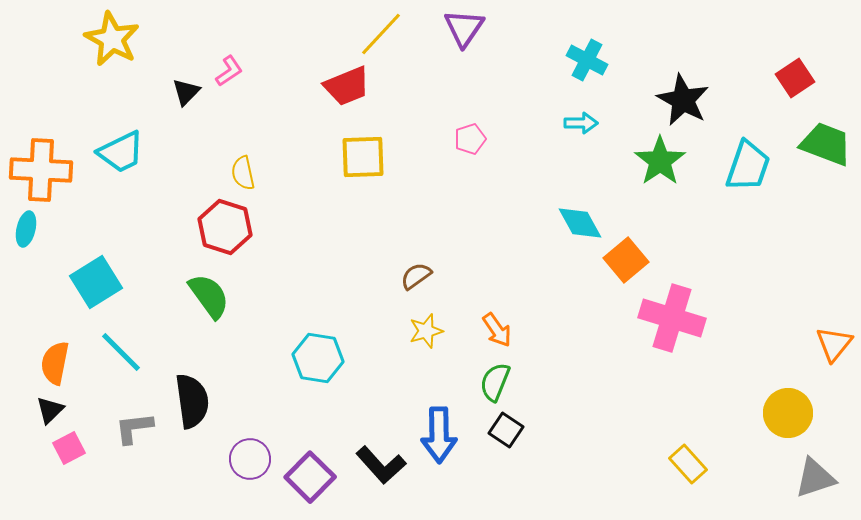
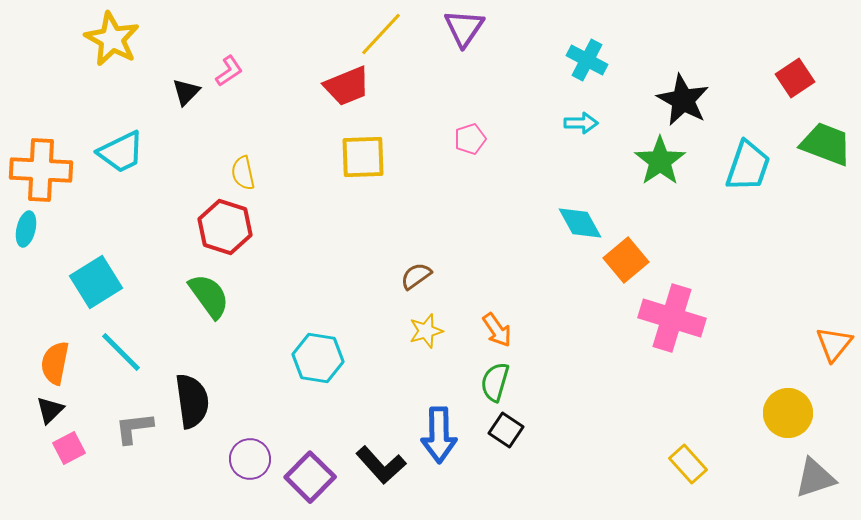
green semicircle at (495, 382): rotated 6 degrees counterclockwise
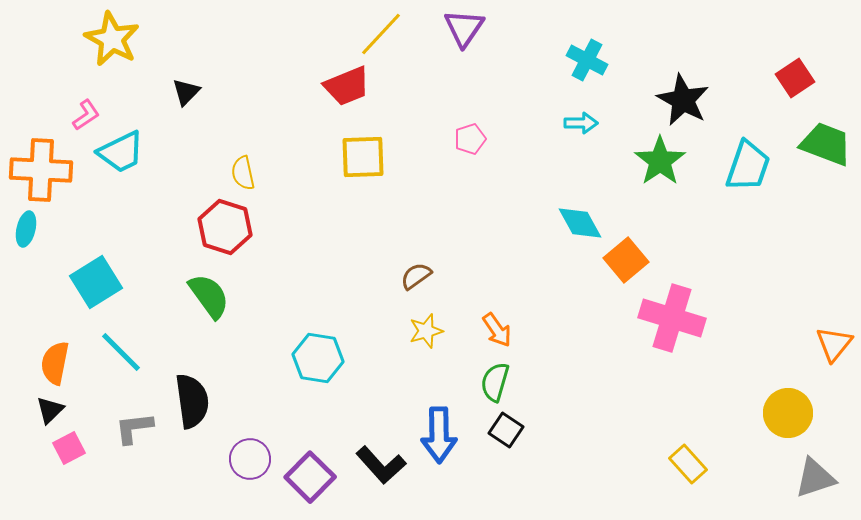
pink L-shape at (229, 71): moved 143 px left, 44 px down
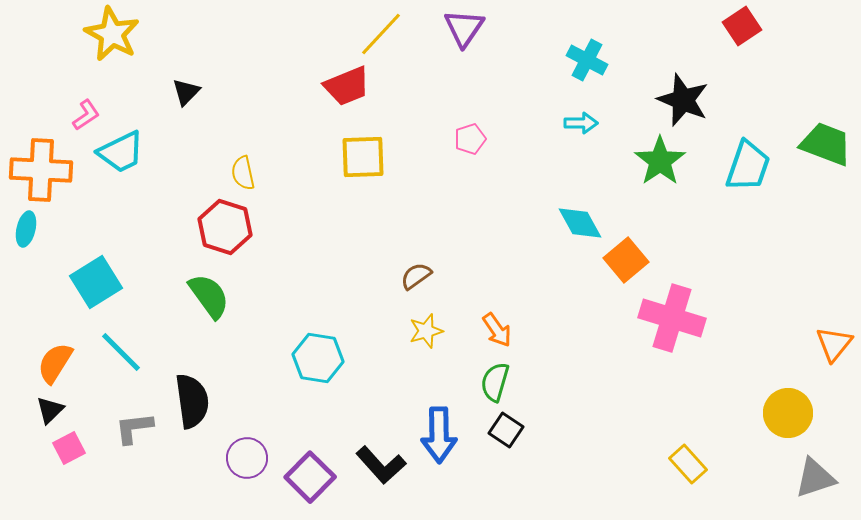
yellow star at (112, 39): moved 5 px up
red square at (795, 78): moved 53 px left, 52 px up
black star at (683, 100): rotated 6 degrees counterclockwise
orange semicircle at (55, 363): rotated 21 degrees clockwise
purple circle at (250, 459): moved 3 px left, 1 px up
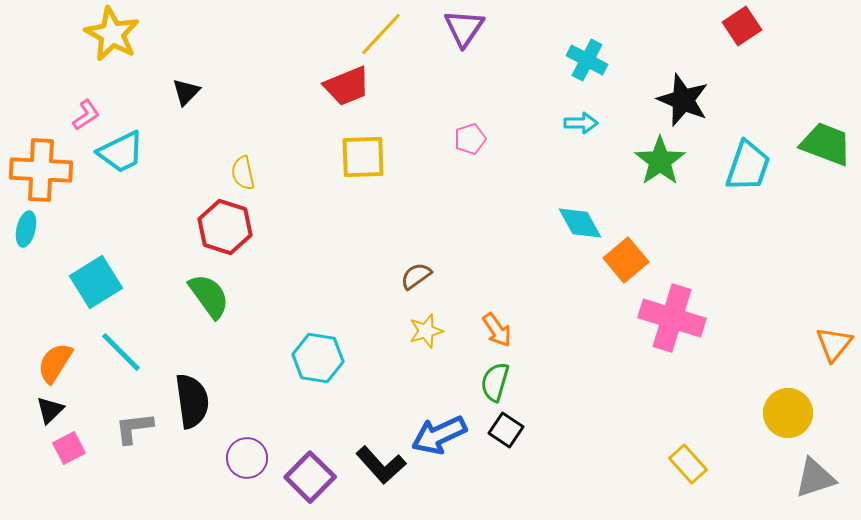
blue arrow at (439, 435): rotated 66 degrees clockwise
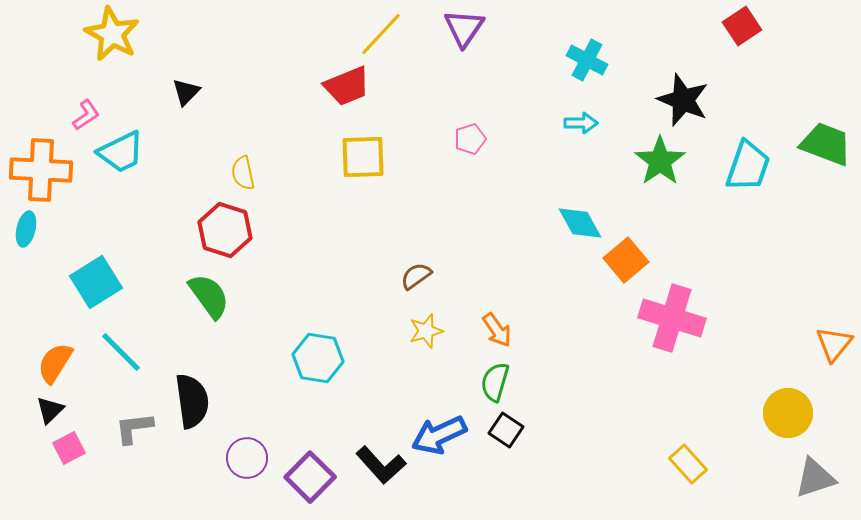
red hexagon at (225, 227): moved 3 px down
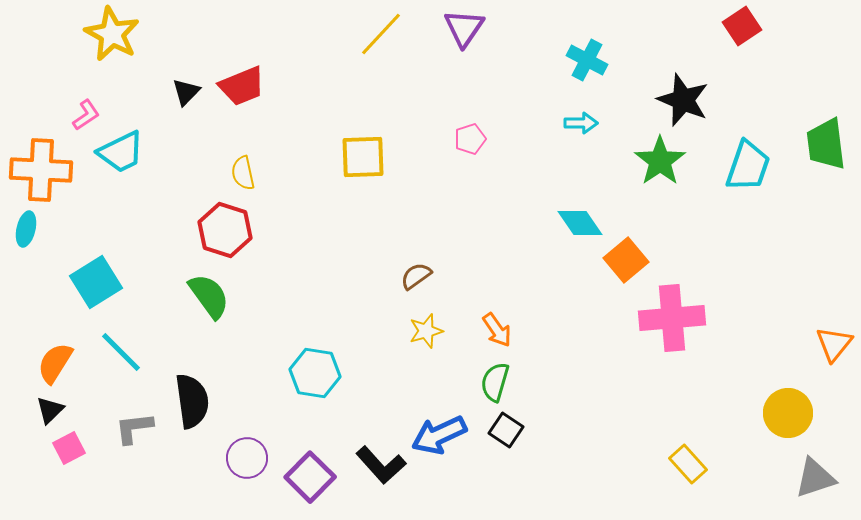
red trapezoid at (347, 86): moved 105 px left
green trapezoid at (826, 144): rotated 118 degrees counterclockwise
cyan diamond at (580, 223): rotated 6 degrees counterclockwise
pink cross at (672, 318): rotated 22 degrees counterclockwise
cyan hexagon at (318, 358): moved 3 px left, 15 px down
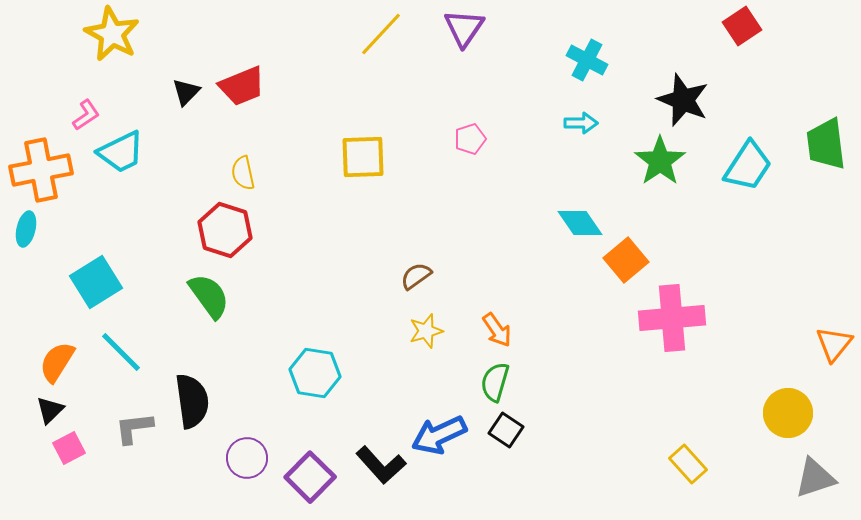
cyan trapezoid at (748, 166): rotated 14 degrees clockwise
orange cross at (41, 170): rotated 14 degrees counterclockwise
orange semicircle at (55, 363): moved 2 px right, 1 px up
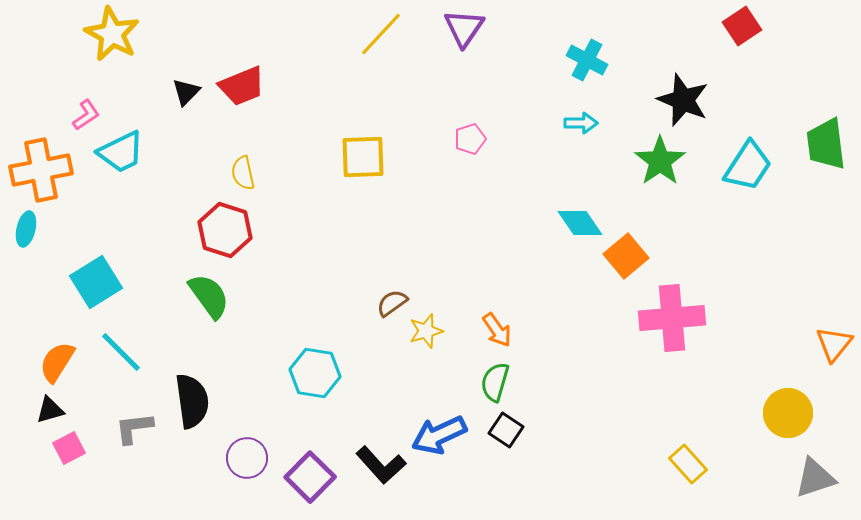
orange square at (626, 260): moved 4 px up
brown semicircle at (416, 276): moved 24 px left, 27 px down
black triangle at (50, 410): rotated 28 degrees clockwise
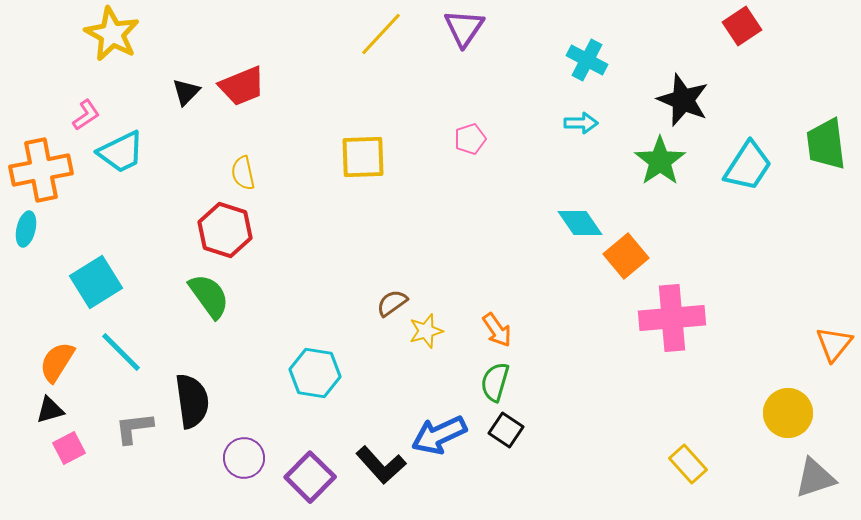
purple circle at (247, 458): moved 3 px left
